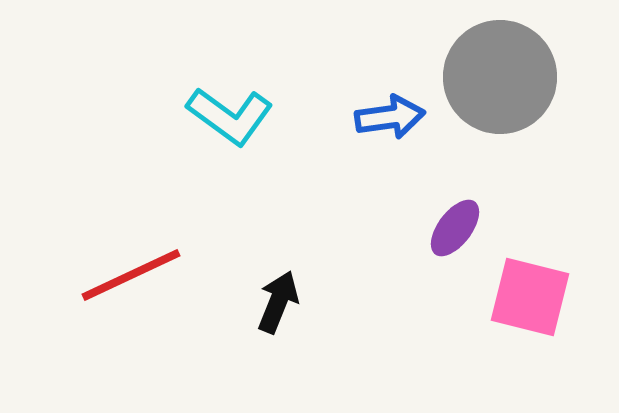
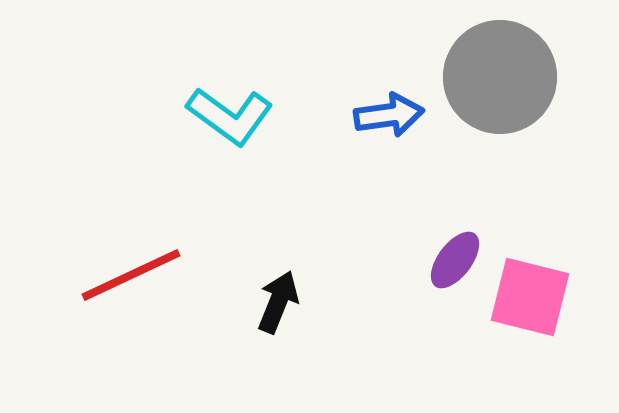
blue arrow: moved 1 px left, 2 px up
purple ellipse: moved 32 px down
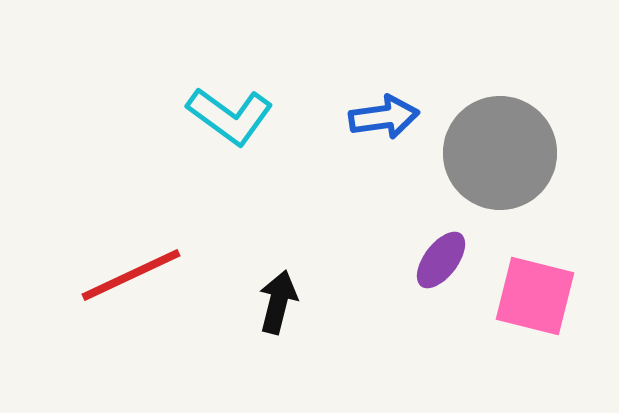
gray circle: moved 76 px down
blue arrow: moved 5 px left, 2 px down
purple ellipse: moved 14 px left
pink square: moved 5 px right, 1 px up
black arrow: rotated 8 degrees counterclockwise
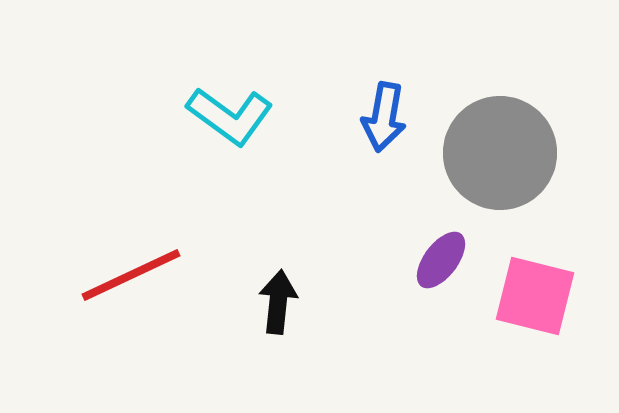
blue arrow: rotated 108 degrees clockwise
black arrow: rotated 8 degrees counterclockwise
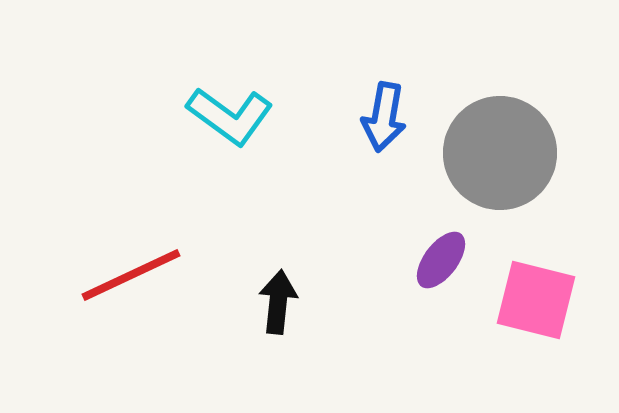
pink square: moved 1 px right, 4 px down
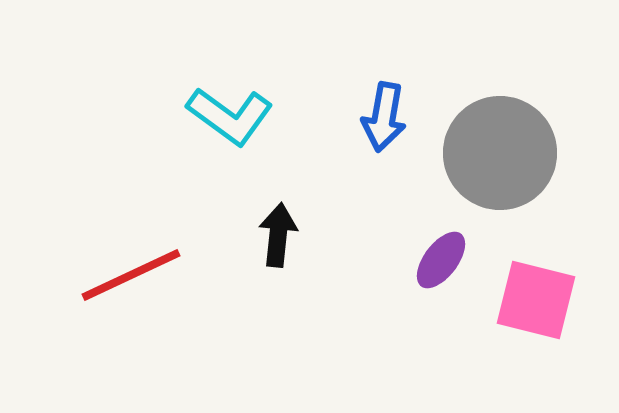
black arrow: moved 67 px up
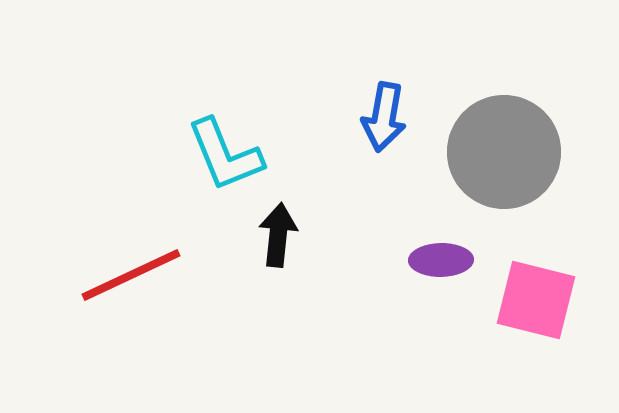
cyan L-shape: moved 5 px left, 39 px down; rotated 32 degrees clockwise
gray circle: moved 4 px right, 1 px up
purple ellipse: rotated 52 degrees clockwise
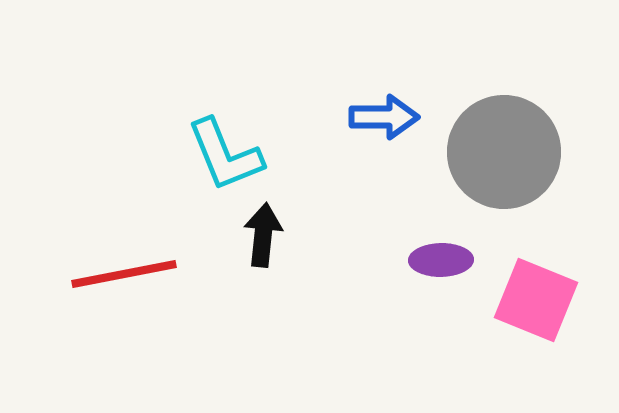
blue arrow: rotated 100 degrees counterclockwise
black arrow: moved 15 px left
red line: moved 7 px left, 1 px up; rotated 14 degrees clockwise
pink square: rotated 8 degrees clockwise
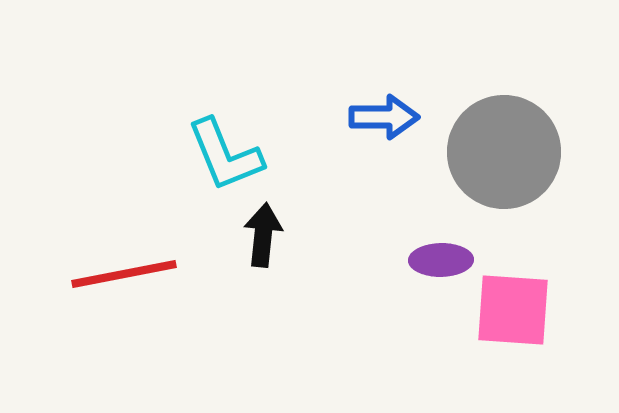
pink square: moved 23 px left, 10 px down; rotated 18 degrees counterclockwise
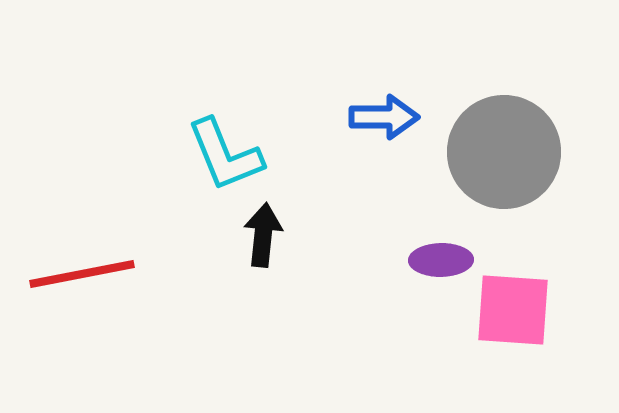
red line: moved 42 px left
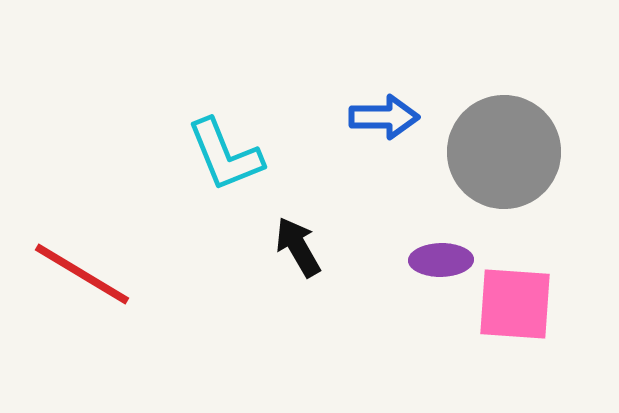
black arrow: moved 35 px right, 12 px down; rotated 36 degrees counterclockwise
red line: rotated 42 degrees clockwise
pink square: moved 2 px right, 6 px up
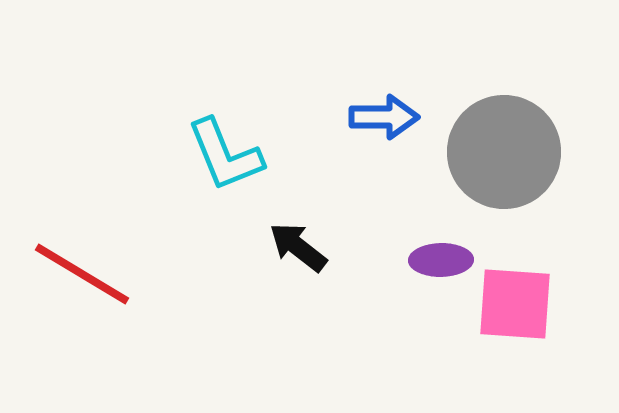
black arrow: rotated 22 degrees counterclockwise
